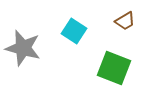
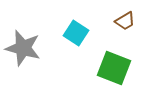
cyan square: moved 2 px right, 2 px down
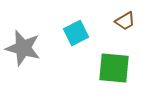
cyan square: rotated 30 degrees clockwise
green square: rotated 16 degrees counterclockwise
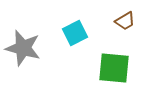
cyan square: moved 1 px left
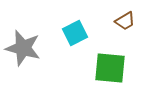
green square: moved 4 px left
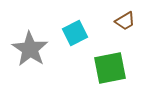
gray star: moved 7 px right, 1 px down; rotated 18 degrees clockwise
green square: rotated 16 degrees counterclockwise
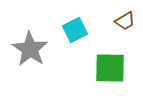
cyan square: moved 3 px up
green square: rotated 12 degrees clockwise
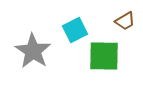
gray star: moved 3 px right, 2 px down
green square: moved 6 px left, 12 px up
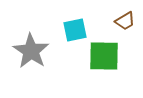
cyan square: rotated 15 degrees clockwise
gray star: moved 2 px left
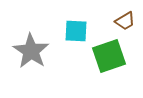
cyan square: moved 1 px right, 1 px down; rotated 15 degrees clockwise
green square: moved 5 px right; rotated 20 degrees counterclockwise
